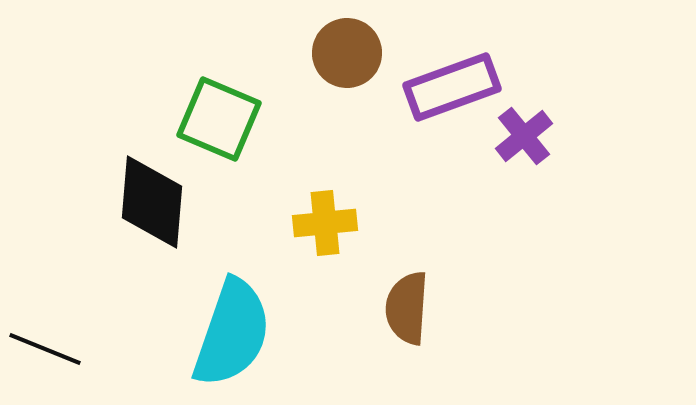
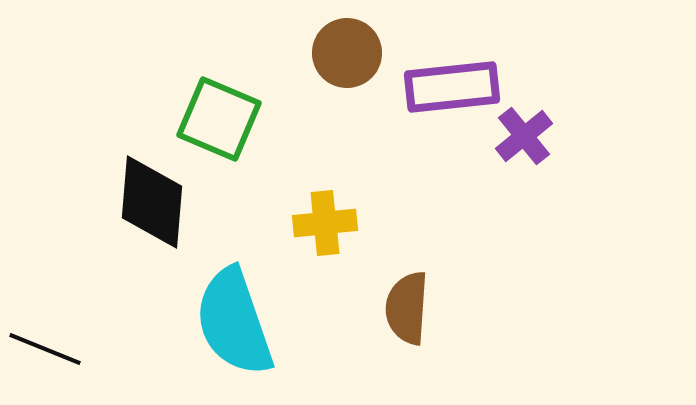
purple rectangle: rotated 14 degrees clockwise
cyan semicircle: moved 2 px right, 11 px up; rotated 142 degrees clockwise
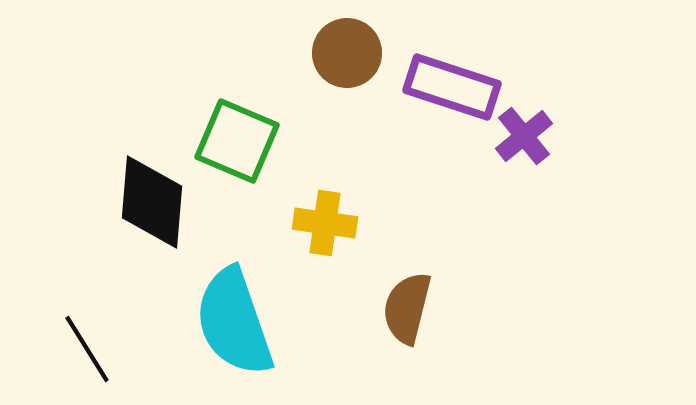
purple rectangle: rotated 24 degrees clockwise
green square: moved 18 px right, 22 px down
yellow cross: rotated 14 degrees clockwise
brown semicircle: rotated 10 degrees clockwise
black line: moved 42 px right; rotated 36 degrees clockwise
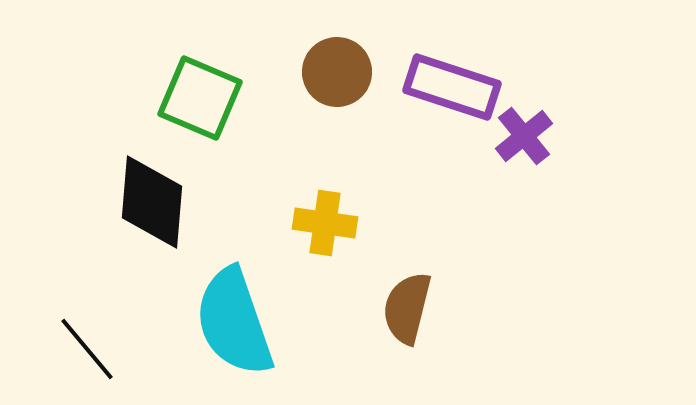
brown circle: moved 10 px left, 19 px down
green square: moved 37 px left, 43 px up
black line: rotated 8 degrees counterclockwise
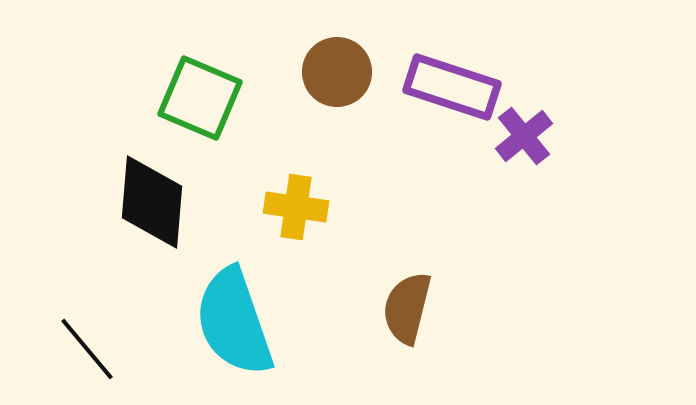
yellow cross: moved 29 px left, 16 px up
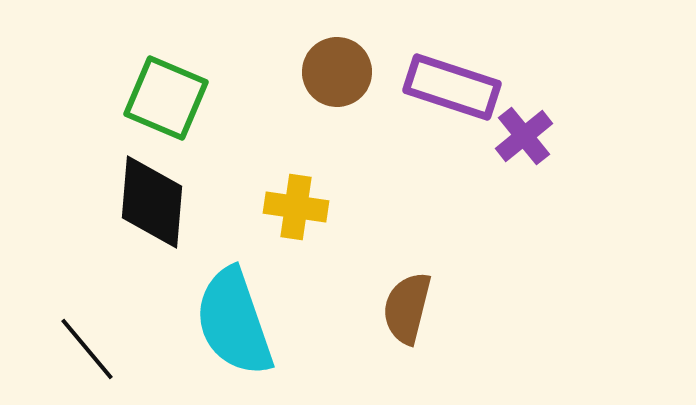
green square: moved 34 px left
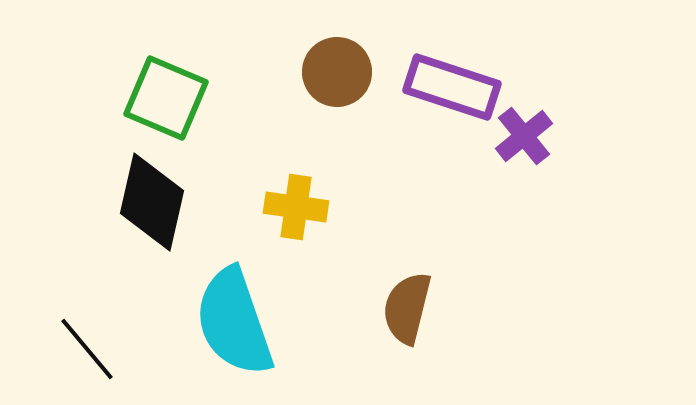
black diamond: rotated 8 degrees clockwise
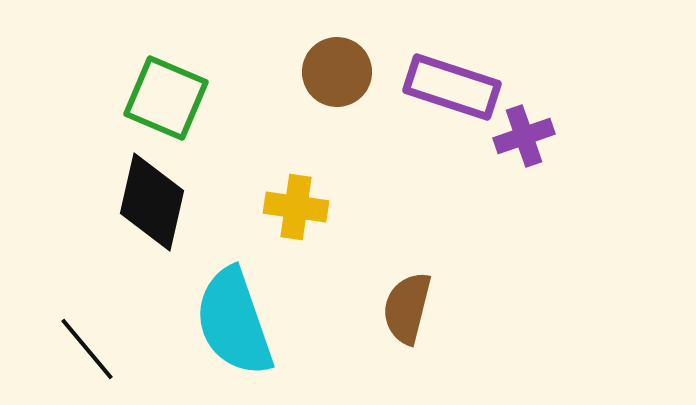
purple cross: rotated 20 degrees clockwise
